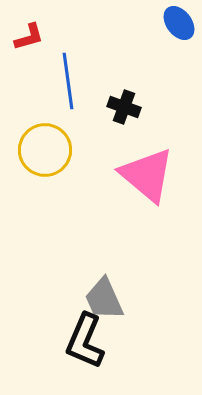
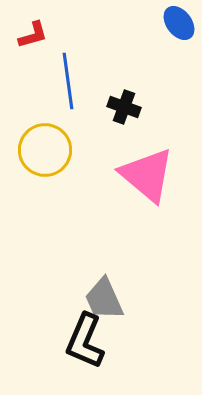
red L-shape: moved 4 px right, 2 px up
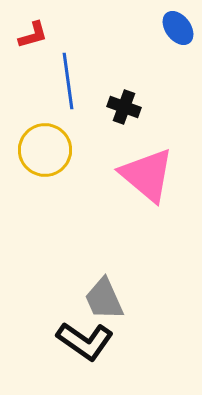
blue ellipse: moved 1 px left, 5 px down
black L-shape: rotated 78 degrees counterclockwise
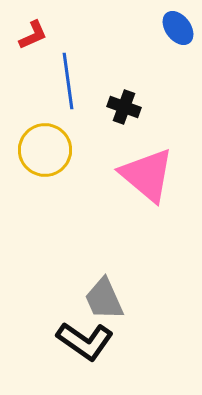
red L-shape: rotated 8 degrees counterclockwise
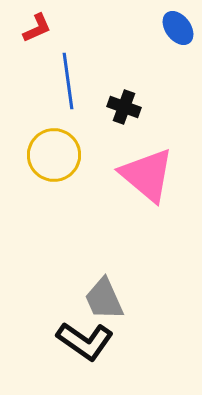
red L-shape: moved 4 px right, 7 px up
yellow circle: moved 9 px right, 5 px down
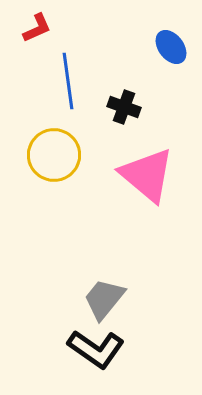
blue ellipse: moved 7 px left, 19 px down
gray trapezoid: rotated 63 degrees clockwise
black L-shape: moved 11 px right, 8 px down
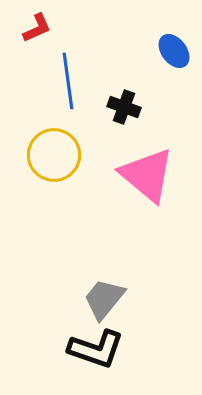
blue ellipse: moved 3 px right, 4 px down
black L-shape: rotated 16 degrees counterclockwise
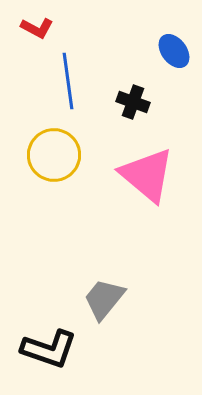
red L-shape: rotated 52 degrees clockwise
black cross: moved 9 px right, 5 px up
black L-shape: moved 47 px left
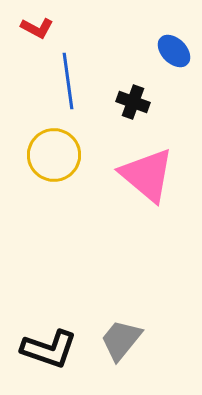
blue ellipse: rotated 8 degrees counterclockwise
gray trapezoid: moved 17 px right, 41 px down
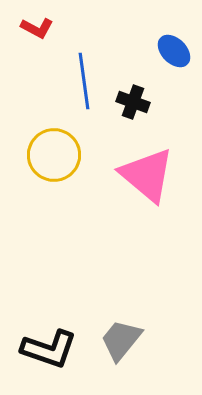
blue line: moved 16 px right
